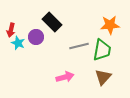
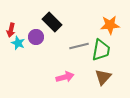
green trapezoid: moved 1 px left
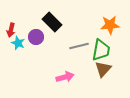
brown triangle: moved 8 px up
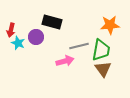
black rectangle: rotated 30 degrees counterclockwise
brown triangle: rotated 18 degrees counterclockwise
pink arrow: moved 16 px up
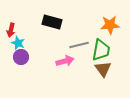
purple circle: moved 15 px left, 20 px down
gray line: moved 1 px up
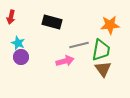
red arrow: moved 13 px up
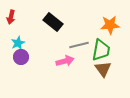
black rectangle: moved 1 px right; rotated 24 degrees clockwise
cyan star: rotated 24 degrees clockwise
